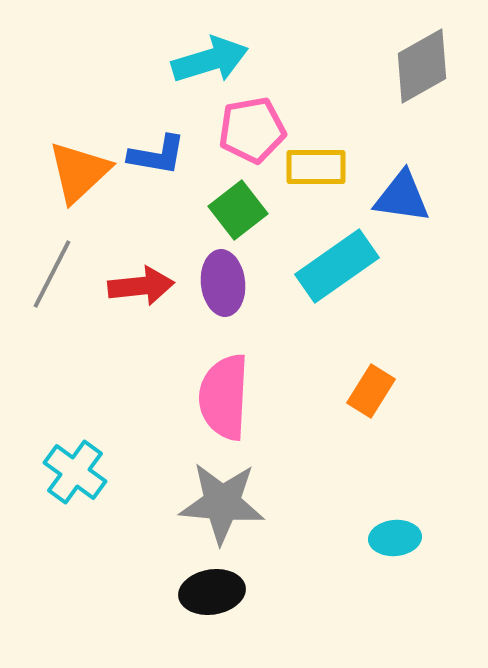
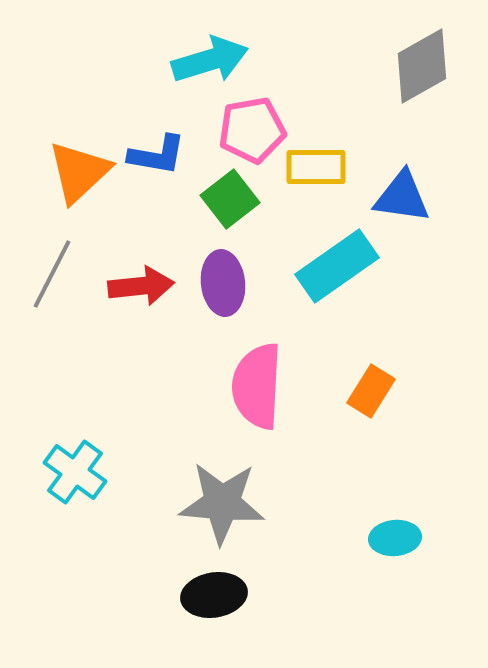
green square: moved 8 px left, 11 px up
pink semicircle: moved 33 px right, 11 px up
black ellipse: moved 2 px right, 3 px down
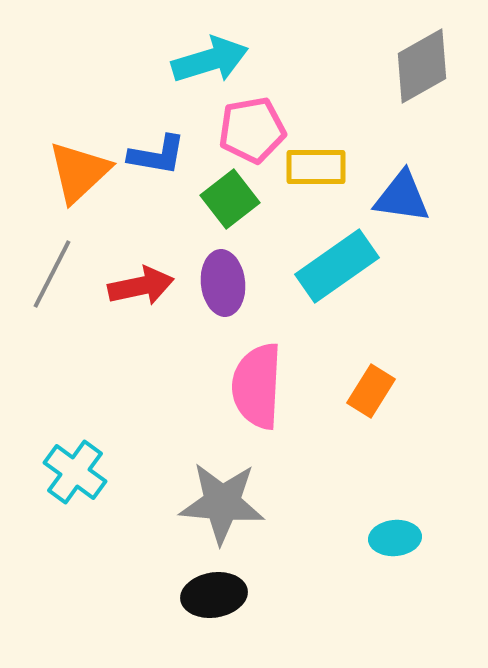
red arrow: rotated 6 degrees counterclockwise
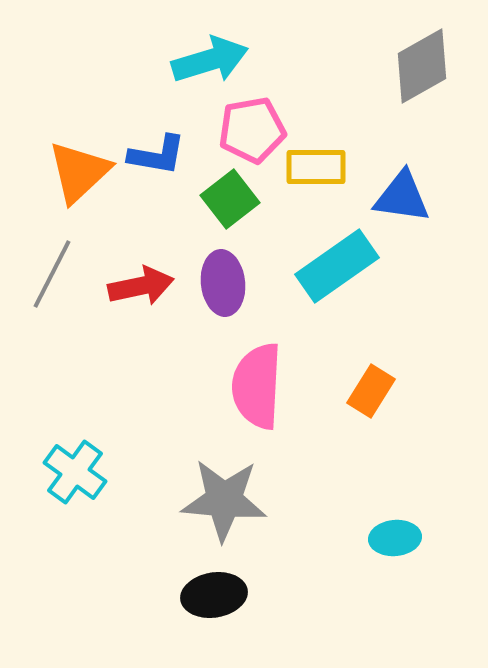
gray star: moved 2 px right, 3 px up
